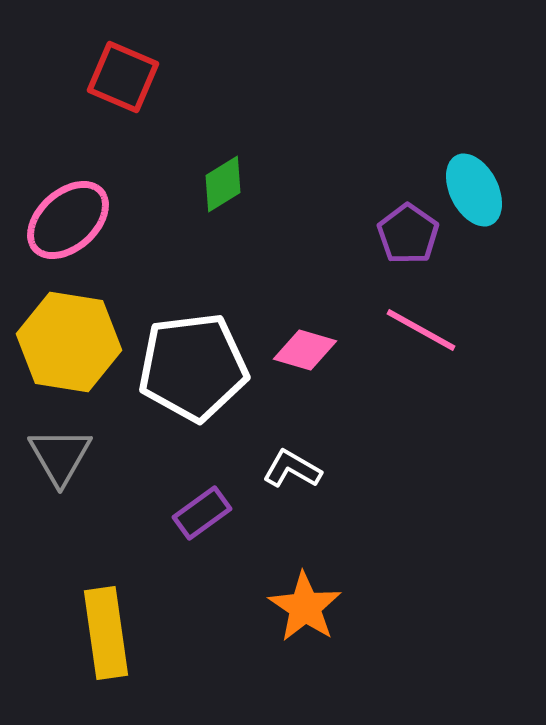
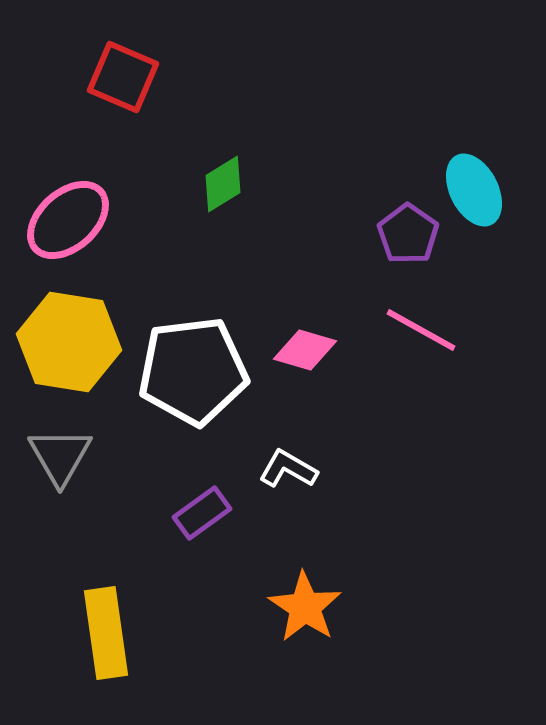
white pentagon: moved 4 px down
white L-shape: moved 4 px left
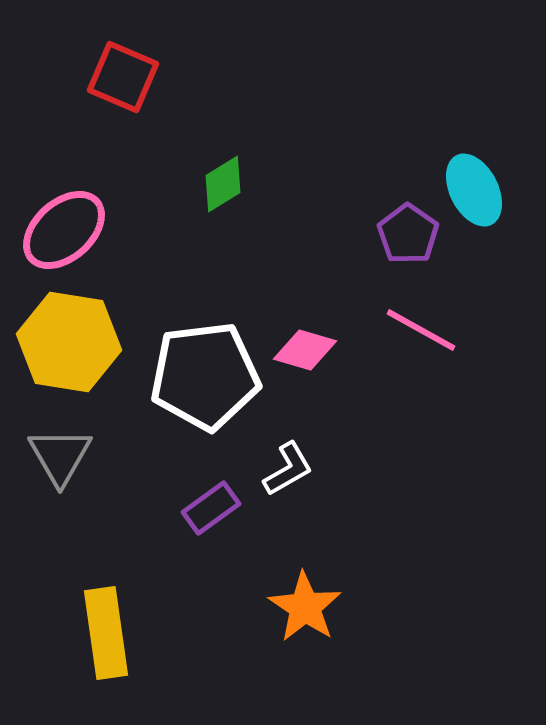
pink ellipse: moved 4 px left, 10 px down
white pentagon: moved 12 px right, 5 px down
white L-shape: rotated 120 degrees clockwise
purple rectangle: moved 9 px right, 5 px up
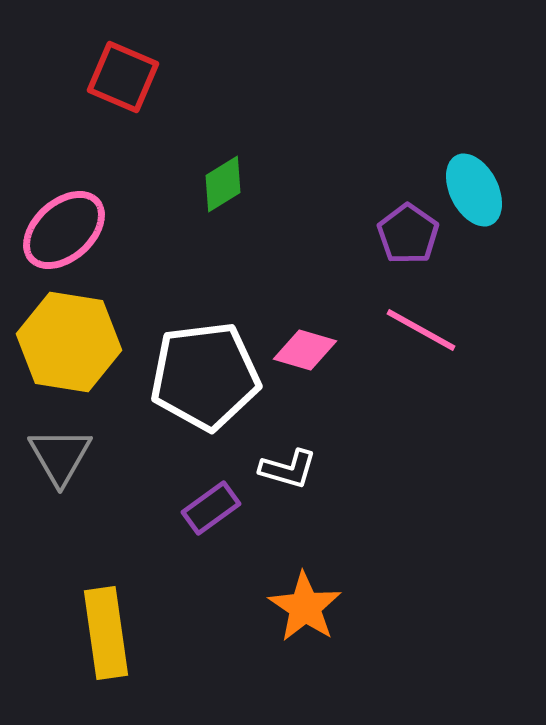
white L-shape: rotated 46 degrees clockwise
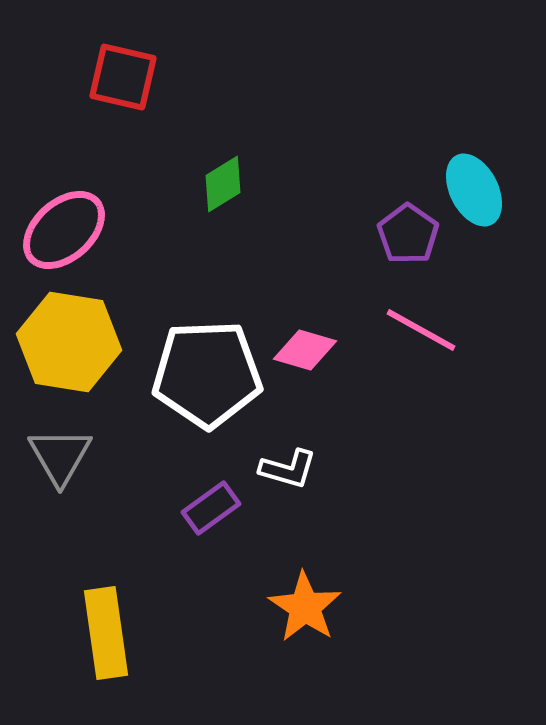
red square: rotated 10 degrees counterclockwise
white pentagon: moved 2 px right, 2 px up; rotated 5 degrees clockwise
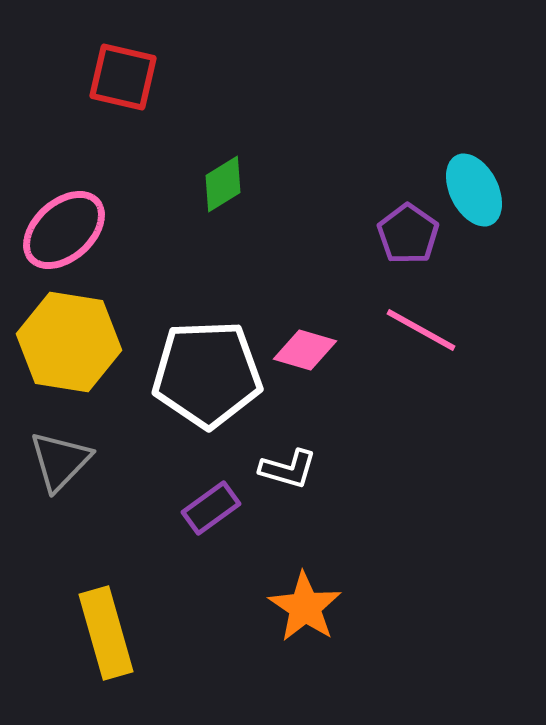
gray triangle: moved 5 px down; rotated 14 degrees clockwise
yellow rectangle: rotated 8 degrees counterclockwise
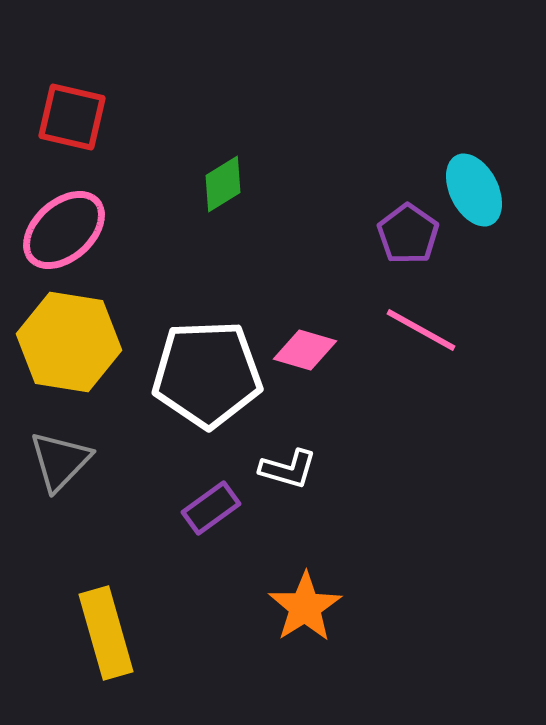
red square: moved 51 px left, 40 px down
orange star: rotated 6 degrees clockwise
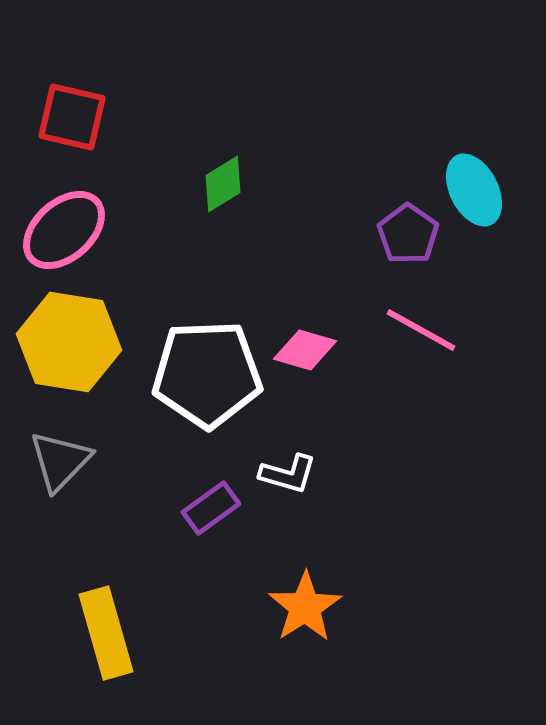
white L-shape: moved 5 px down
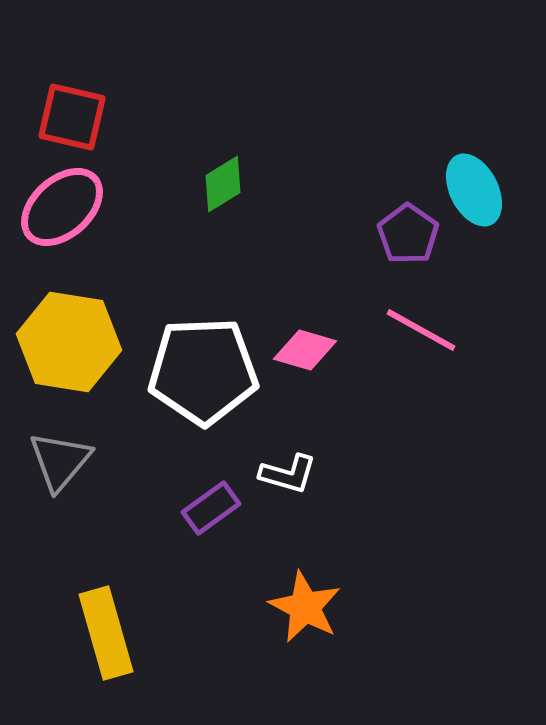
pink ellipse: moved 2 px left, 23 px up
white pentagon: moved 4 px left, 3 px up
gray triangle: rotated 4 degrees counterclockwise
orange star: rotated 12 degrees counterclockwise
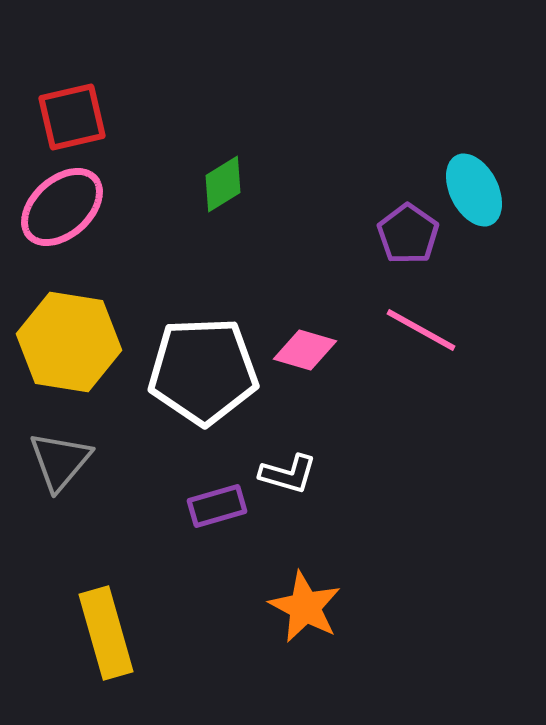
red square: rotated 26 degrees counterclockwise
purple rectangle: moved 6 px right, 2 px up; rotated 20 degrees clockwise
